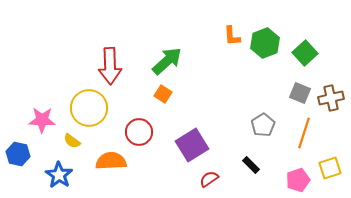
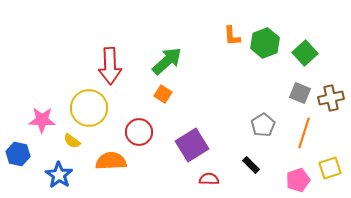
red semicircle: rotated 36 degrees clockwise
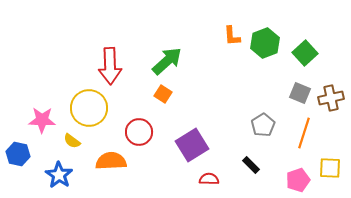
yellow square: rotated 20 degrees clockwise
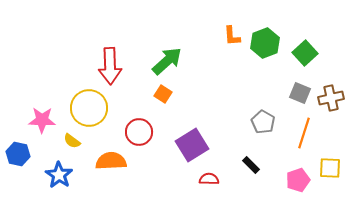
gray pentagon: moved 3 px up; rotated 10 degrees counterclockwise
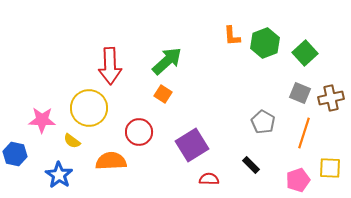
blue hexagon: moved 3 px left
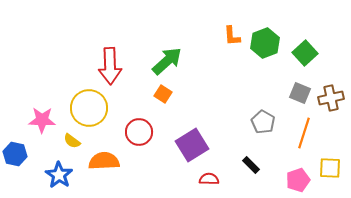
orange semicircle: moved 7 px left
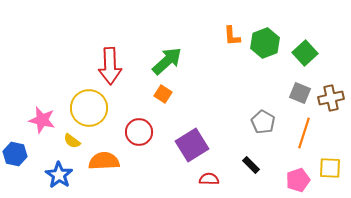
pink star: rotated 12 degrees clockwise
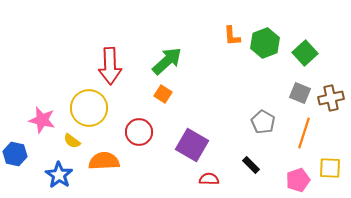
purple square: rotated 28 degrees counterclockwise
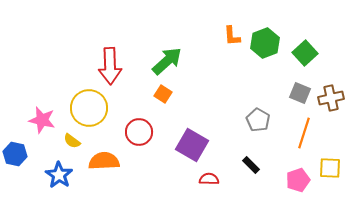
gray pentagon: moved 5 px left, 2 px up
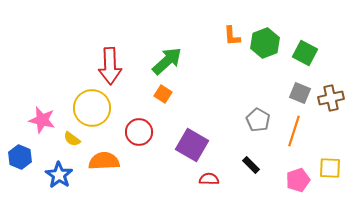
green square: rotated 20 degrees counterclockwise
yellow circle: moved 3 px right
orange line: moved 10 px left, 2 px up
yellow semicircle: moved 2 px up
blue hexagon: moved 5 px right, 3 px down; rotated 10 degrees clockwise
